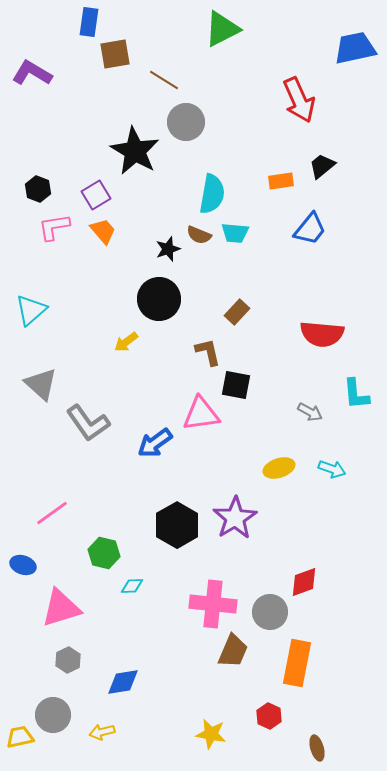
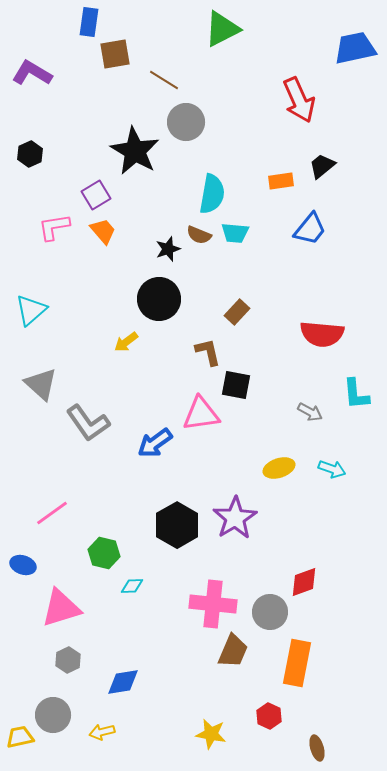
black hexagon at (38, 189): moved 8 px left, 35 px up; rotated 15 degrees clockwise
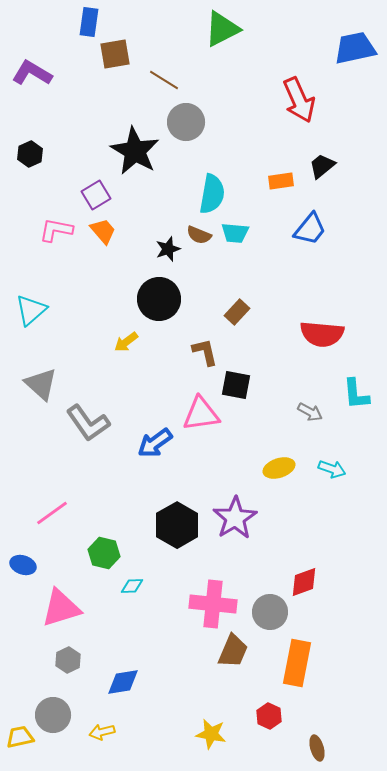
pink L-shape at (54, 227): moved 2 px right, 3 px down; rotated 20 degrees clockwise
brown L-shape at (208, 352): moved 3 px left
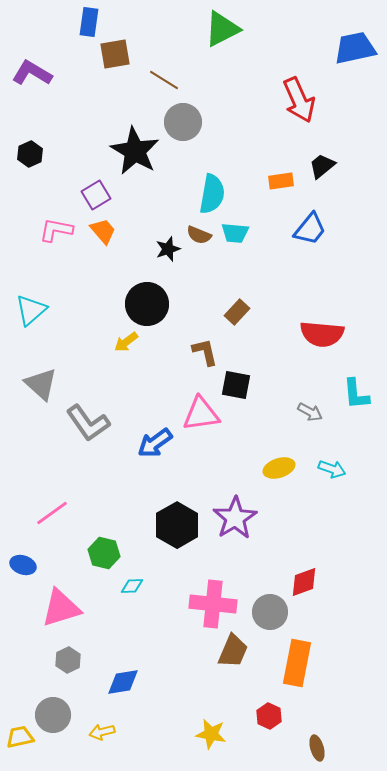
gray circle at (186, 122): moved 3 px left
black circle at (159, 299): moved 12 px left, 5 px down
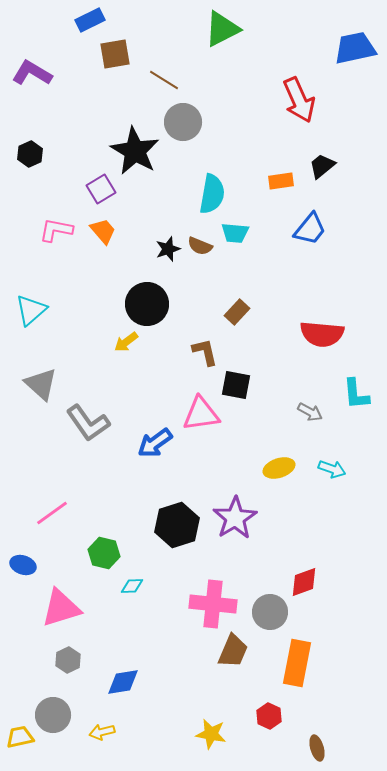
blue rectangle at (89, 22): moved 1 px right, 2 px up; rotated 56 degrees clockwise
purple square at (96, 195): moved 5 px right, 6 px up
brown semicircle at (199, 235): moved 1 px right, 11 px down
black hexagon at (177, 525): rotated 12 degrees clockwise
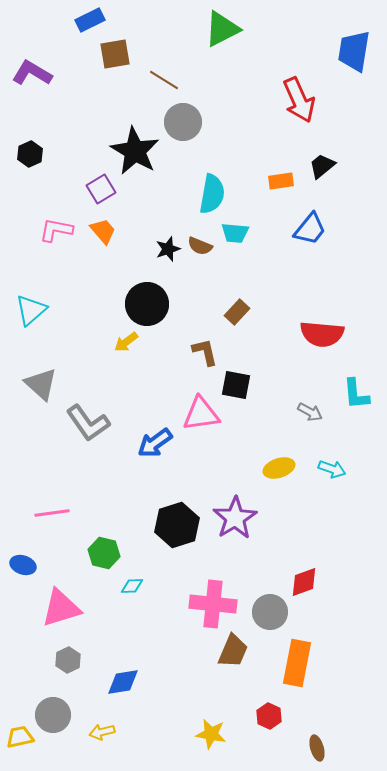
blue trapezoid at (355, 48): moved 1 px left, 3 px down; rotated 69 degrees counterclockwise
pink line at (52, 513): rotated 28 degrees clockwise
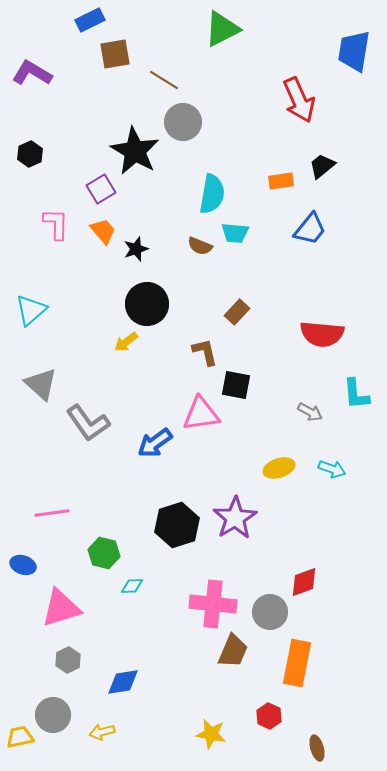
pink L-shape at (56, 230): moved 6 px up; rotated 80 degrees clockwise
black star at (168, 249): moved 32 px left
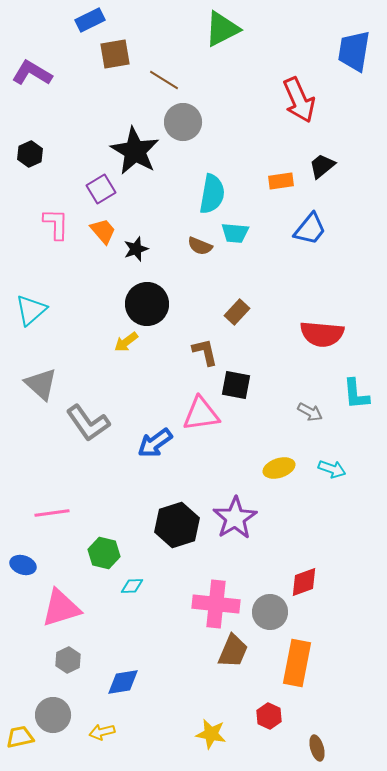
pink cross at (213, 604): moved 3 px right
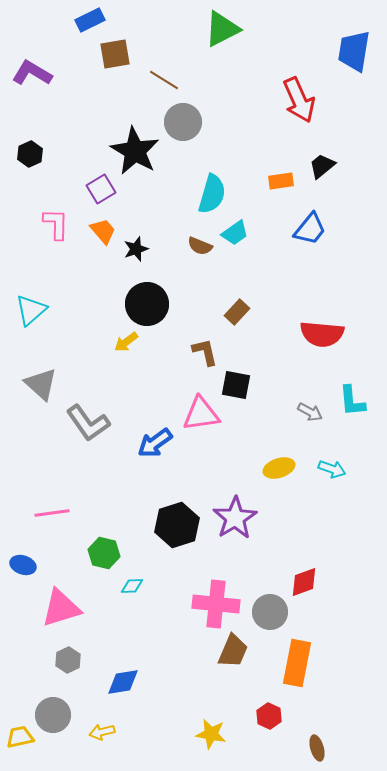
cyan semicircle at (212, 194): rotated 6 degrees clockwise
cyan trapezoid at (235, 233): rotated 40 degrees counterclockwise
cyan L-shape at (356, 394): moved 4 px left, 7 px down
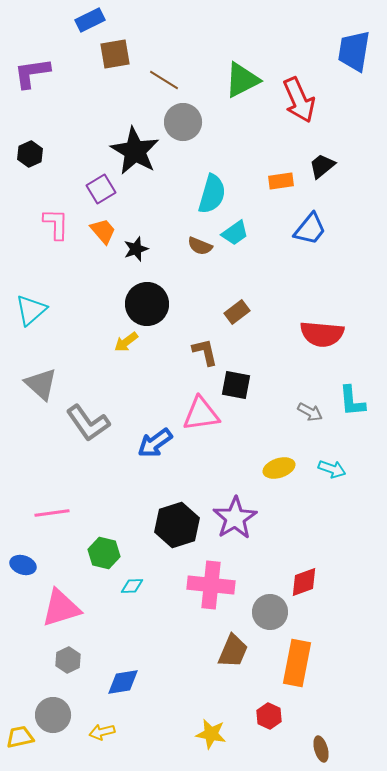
green triangle at (222, 29): moved 20 px right, 51 px down
purple L-shape at (32, 73): rotated 39 degrees counterclockwise
brown rectangle at (237, 312): rotated 10 degrees clockwise
pink cross at (216, 604): moved 5 px left, 19 px up
brown ellipse at (317, 748): moved 4 px right, 1 px down
